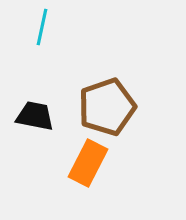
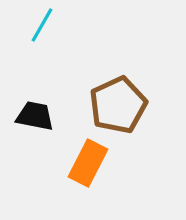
cyan line: moved 2 px up; rotated 18 degrees clockwise
brown pentagon: moved 11 px right, 2 px up; rotated 6 degrees counterclockwise
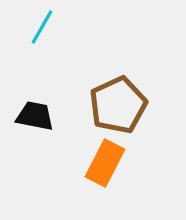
cyan line: moved 2 px down
orange rectangle: moved 17 px right
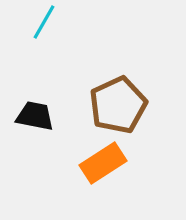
cyan line: moved 2 px right, 5 px up
orange rectangle: moved 2 px left; rotated 30 degrees clockwise
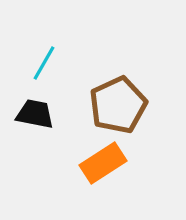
cyan line: moved 41 px down
black trapezoid: moved 2 px up
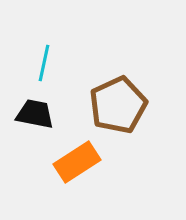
cyan line: rotated 18 degrees counterclockwise
orange rectangle: moved 26 px left, 1 px up
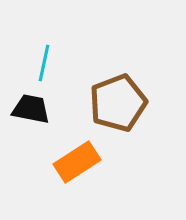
brown pentagon: moved 2 px up; rotated 4 degrees clockwise
black trapezoid: moved 4 px left, 5 px up
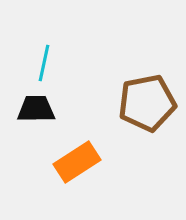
brown pentagon: moved 29 px right; rotated 10 degrees clockwise
black trapezoid: moved 5 px right; rotated 12 degrees counterclockwise
